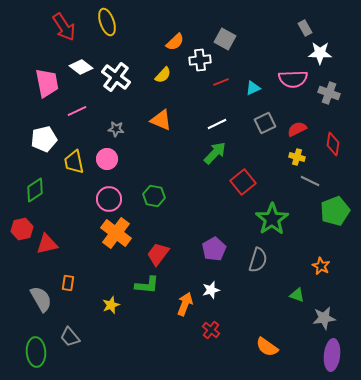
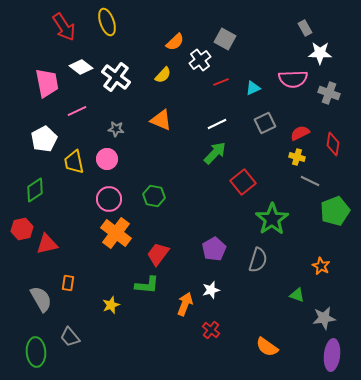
white cross at (200, 60): rotated 30 degrees counterclockwise
red semicircle at (297, 129): moved 3 px right, 4 px down
white pentagon at (44, 139): rotated 15 degrees counterclockwise
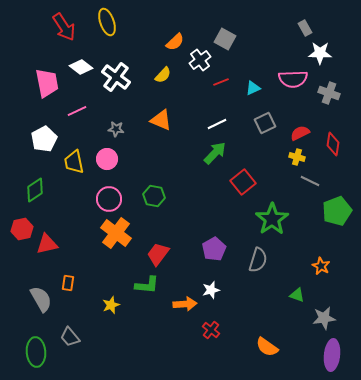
green pentagon at (335, 211): moved 2 px right
orange arrow at (185, 304): rotated 65 degrees clockwise
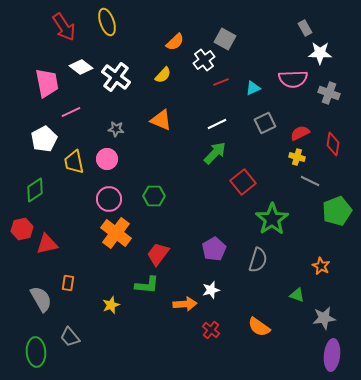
white cross at (200, 60): moved 4 px right
pink line at (77, 111): moved 6 px left, 1 px down
green hexagon at (154, 196): rotated 10 degrees counterclockwise
orange semicircle at (267, 347): moved 8 px left, 20 px up
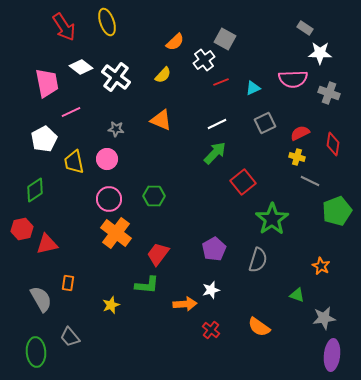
gray rectangle at (305, 28): rotated 28 degrees counterclockwise
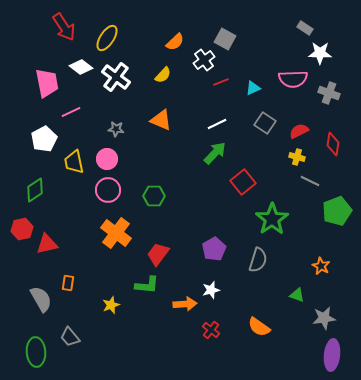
yellow ellipse at (107, 22): moved 16 px down; rotated 52 degrees clockwise
gray square at (265, 123): rotated 30 degrees counterclockwise
red semicircle at (300, 133): moved 1 px left, 2 px up
pink circle at (109, 199): moved 1 px left, 9 px up
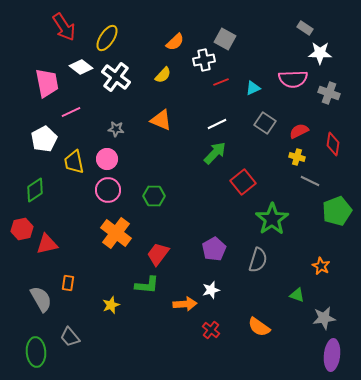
white cross at (204, 60): rotated 25 degrees clockwise
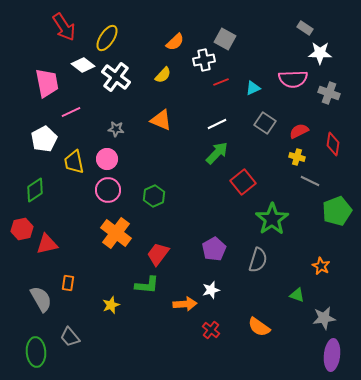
white diamond at (81, 67): moved 2 px right, 2 px up
green arrow at (215, 153): moved 2 px right
green hexagon at (154, 196): rotated 25 degrees counterclockwise
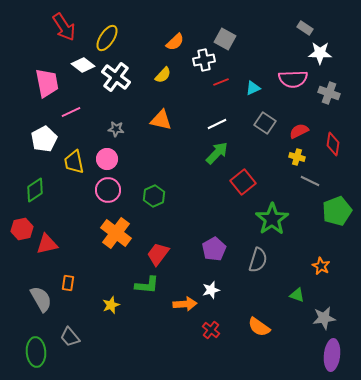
orange triangle at (161, 120): rotated 10 degrees counterclockwise
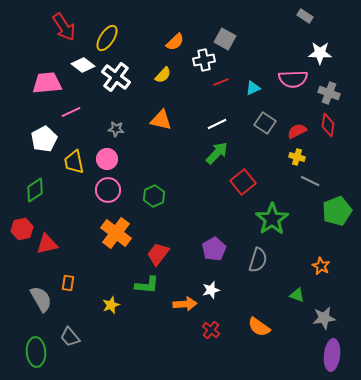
gray rectangle at (305, 28): moved 12 px up
pink trapezoid at (47, 83): rotated 84 degrees counterclockwise
red semicircle at (299, 131): moved 2 px left
red diamond at (333, 144): moved 5 px left, 19 px up
